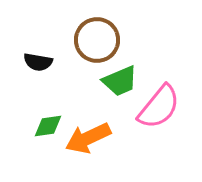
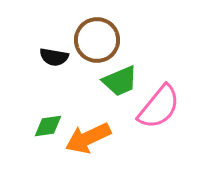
black semicircle: moved 16 px right, 5 px up
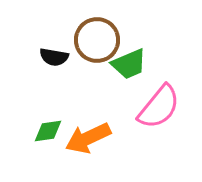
green trapezoid: moved 9 px right, 17 px up
green diamond: moved 5 px down
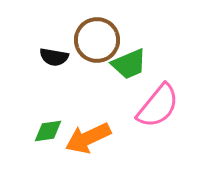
pink semicircle: moved 1 px left, 1 px up
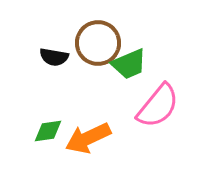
brown circle: moved 1 px right, 3 px down
